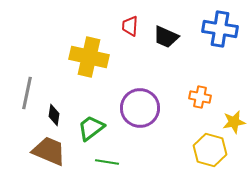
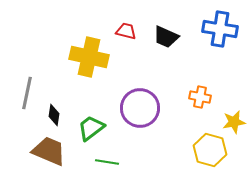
red trapezoid: moved 4 px left, 5 px down; rotated 100 degrees clockwise
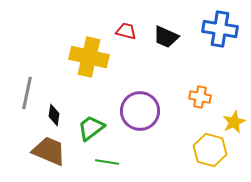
purple circle: moved 3 px down
yellow star: rotated 15 degrees counterclockwise
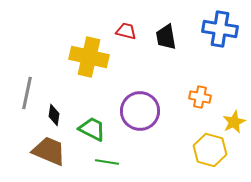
black trapezoid: rotated 56 degrees clockwise
green trapezoid: moved 1 px right, 1 px down; rotated 64 degrees clockwise
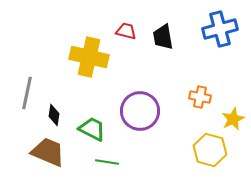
blue cross: rotated 24 degrees counterclockwise
black trapezoid: moved 3 px left
yellow star: moved 1 px left, 3 px up
brown trapezoid: moved 1 px left, 1 px down
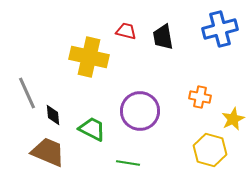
gray line: rotated 36 degrees counterclockwise
black diamond: moved 1 px left; rotated 15 degrees counterclockwise
green line: moved 21 px right, 1 px down
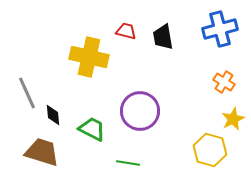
orange cross: moved 24 px right, 15 px up; rotated 20 degrees clockwise
brown trapezoid: moved 6 px left; rotated 6 degrees counterclockwise
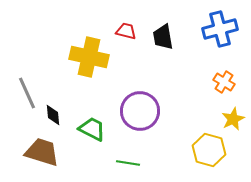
yellow hexagon: moved 1 px left
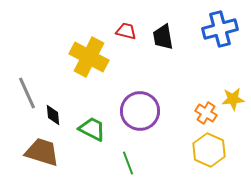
yellow cross: rotated 15 degrees clockwise
orange cross: moved 18 px left, 31 px down
yellow star: moved 20 px up; rotated 20 degrees clockwise
yellow hexagon: rotated 8 degrees clockwise
green line: rotated 60 degrees clockwise
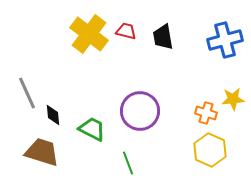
blue cross: moved 5 px right, 11 px down
yellow cross: moved 23 px up; rotated 9 degrees clockwise
orange cross: rotated 15 degrees counterclockwise
yellow hexagon: moved 1 px right
